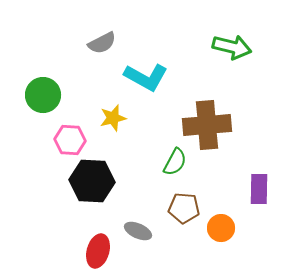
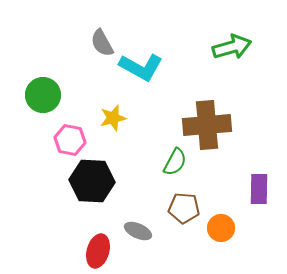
gray semicircle: rotated 88 degrees clockwise
green arrow: rotated 30 degrees counterclockwise
cyan L-shape: moved 5 px left, 10 px up
pink hexagon: rotated 8 degrees clockwise
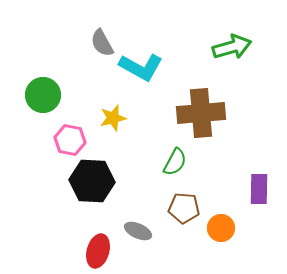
brown cross: moved 6 px left, 12 px up
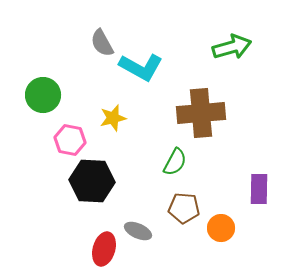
red ellipse: moved 6 px right, 2 px up
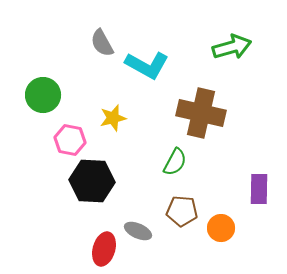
cyan L-shape: moved 6 px right, 2 px up
brown cross: rotated 18 degrees clockwise
brown pentagon: moved 2 px left, 3 px down
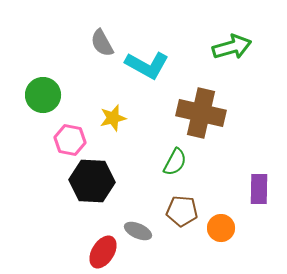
red ellipse: moved 1 px left, 3 px down; rotated 16 degrees clockwise
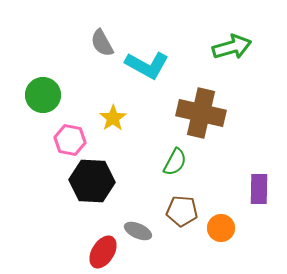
yellow star: rotated 20 degrees counterclockwise
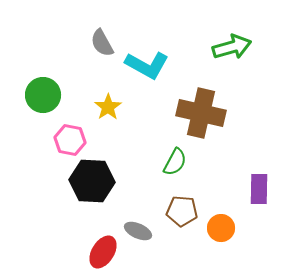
yellow star: moved 5 px left, 11 px up
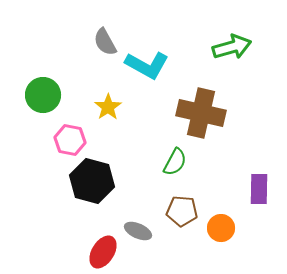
gray semicircle: moved 3 px right, 1 px up
black hexagon: rotated 12 degrees clockwise
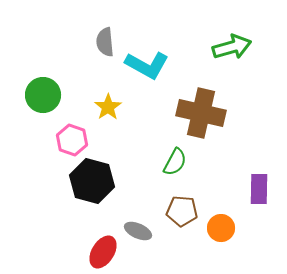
gray semicircle: rotated 24 degrees clockwise
pink hexagon: moved 2 px right; rotated 8 degrees clockwise
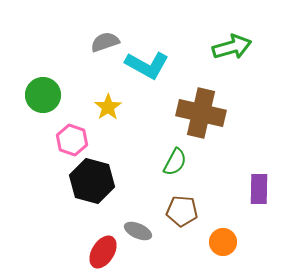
gray semicircle: rotated 76 degrees clockwise
orange circle: moved 2 px right, 14 px down
